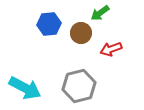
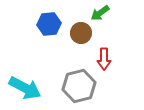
red arrow: moved 7 px left, 10 px down; rotated 70 degrees counterclockwise
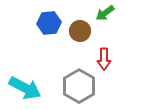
green arrow: moved 5 px right
blue hexagon: moved 1 px up
brown circle: moved 1 px left, 2 px up
gray hexagon: rotated 16 degrees counterclockwise
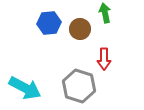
green arrow: rotated 114 degrees clockwise
brown circle: moved 2 px up
gray hexagon: rotated 12 degrees counterclockwise
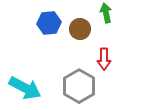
green arrow: moved 1 px right
gray hexagon: rotated 12 degrees clockwise
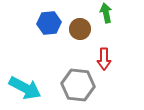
gray hexagon: moved 1 px left, 1 px up; rotated 24 degrees counterclockwise
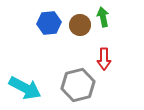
green arrow: moved 3 px left, 4 px down
brown circle: moved 4 px up
gray hexagon: rotated 20 degrees counterclockwise
